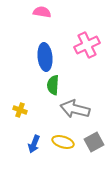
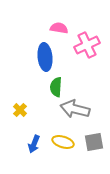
pink semicircle: moved 17 px right, 16 px down
green semicircle: moved 3 px right, 2 px down
yellow cross: rotated 24 degrees clockwise
gray square: rotated 18 degrees clockwise
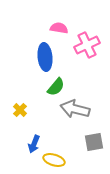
green semicircle: rotated 144 degrees counterclockwise
yellow ellipse: moved 9 px left, 18 px down
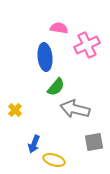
yellow cross: moved 5 px left
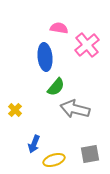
pink cross: rotated 15 degrees counterclockwise
gray square: moved 4 px left, 12 px down
yellow ellipse: rotated 35 degrees counterclockwise
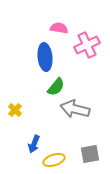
pink cross: rotated 15 degrees clockwise
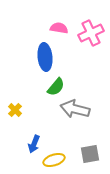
pink cross: moved 4 px right, 12 px up
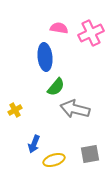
yellow cross: rotated 16 degrees clockwise
